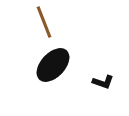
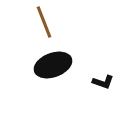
black ellipse: rotated 27 degrees clockwise
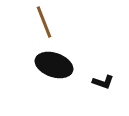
black ellipse: moved 1 px right; rotated 39 degrees clockwise
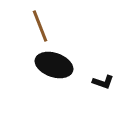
brown line: moved 4 px left, 4 px down
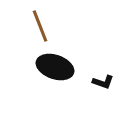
black ellipse: moved 1 px right, 2 px down
